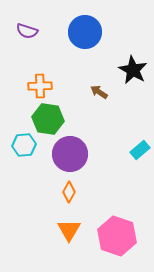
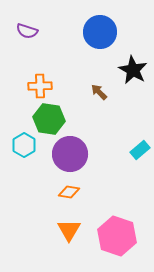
blue circle: moved 15 px right
brown arrow: rotated 12 degrees clockwise
green hexagon: moved 1 px right
cyan hexagon: rotated 25 degrees counterclockwise
orange diamond: rotated 70 degrees clockwise
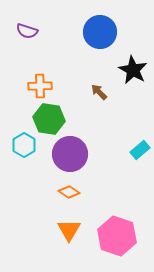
orange diamond: rotated 25 degrees clockwise
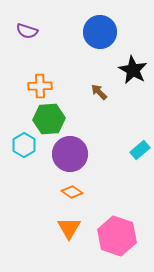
green hexagon: rotated 12 degrees counterclockwise
orange diamond: moved 3 px right
orange triangle: moved 2 px up
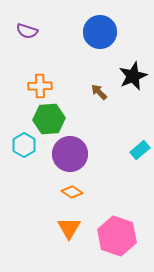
black star: moved 6 px down; rotated 20 degrees clockwise
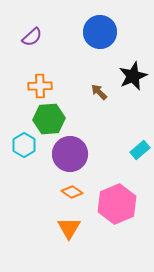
purple semicircle: moved 5 px right, 6 px down; rotated 60 degrees counterclockwise
pink hexagon: moved 32 px up; rotated 18 degrees clockwise
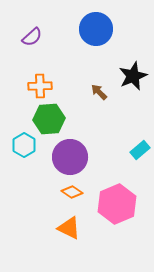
blue circle: moved 4 px left, 3 px up
purple circle: moved 3 px down
orange triangle: rotated 35 degrees counterclockwise
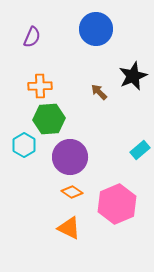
purple semicircle: rotated 25 degrees counterclockwise
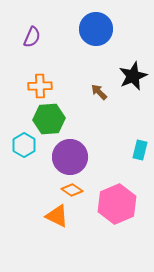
cyan rectangle: rotated 36 degrees counterclockwise
orange diamond: moved 2 px up
orange triangle: moved 12 px left, 12 px up
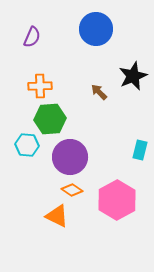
green hexagon: moved 1 px right
cyan hexagon: moved 3 px right; rotated 25 degrees counterclockwise
pink hexagon: moved 4 px up; rotated 6 degrees counterclockwise
